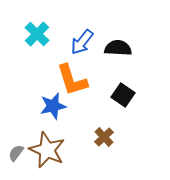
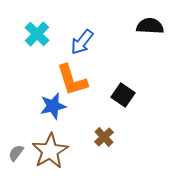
black semicircle: moved 32 px right, 22 px up
brown star: moved 3 px right, 1 px down; rotated 18 degrees clockwise
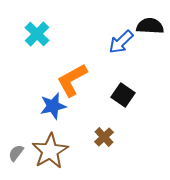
blue arrow: moved 39 px right; rotated 8 degrees clockwise
orange L-shape: rotated 78 degrees clockwise
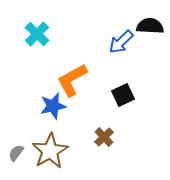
black square: rotated 30 degrees clockwise
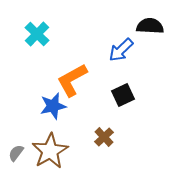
blue arrow: moved 8 px down
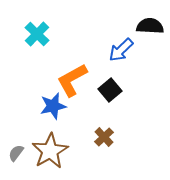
black square: moved 13 px left, 5 px up; rotated 15 degrees counterclockwise
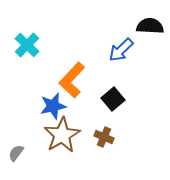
cyan cross: moved 10 px left, 11 px down
orange L-shape: rotated 18 degrees counterclockwise
black square: moved 3 px right, 9 px down
brown cross: rotated 24 degrees counterclockwise
brown star: moved 12 px right, 16 px up
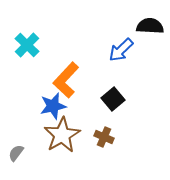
orange L-shape: moved 6 px left
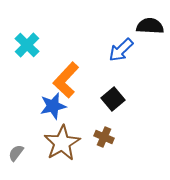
brown star: moved 8 px down
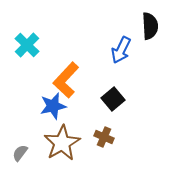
black semicircle: rotated 84 degrees clockwise
blue arrow: rotated 20 degrees counterclockwise
gray semicircle: moved 4 px right
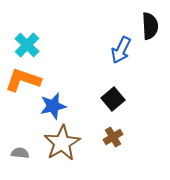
orange L-shape: moved 43 px left; rotated 66 degrees clockwise
brown cross: moved 9 px right; rotated 36 degrees clockwise
gray semicircle: rotated 60 degrees clockwise
